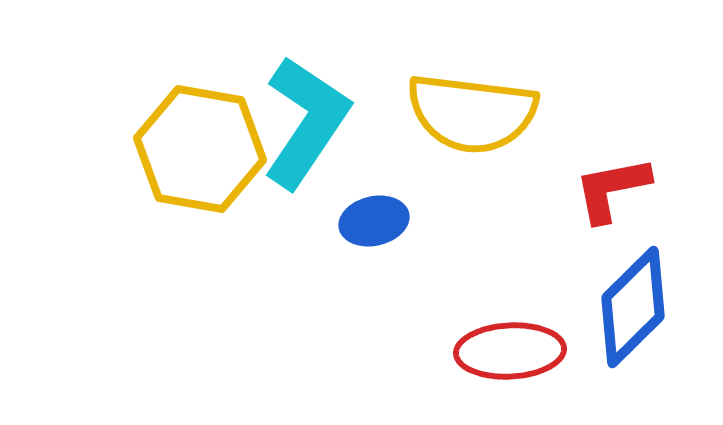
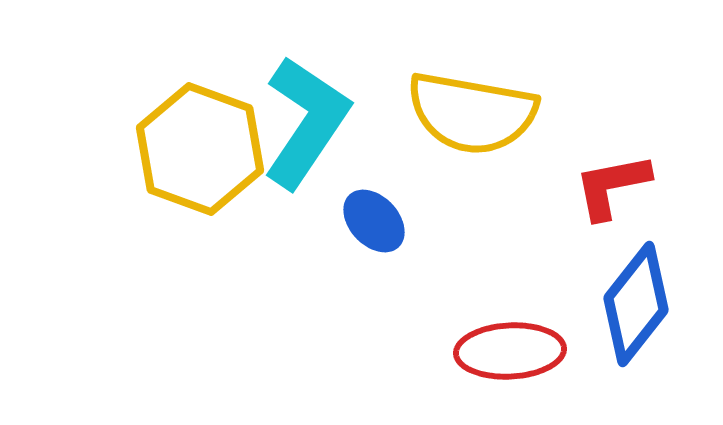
yellow semicircle: rotated 3 degrees clockwise
yellow hexagon: rotated 10 degrees clockwise
red L-shape: moved 3 px up
blue ellipse: rotated 60 degrees clockwise
blue diamond: moved 3 px right, 3 px up; rotated 7 degrees counterclockwise
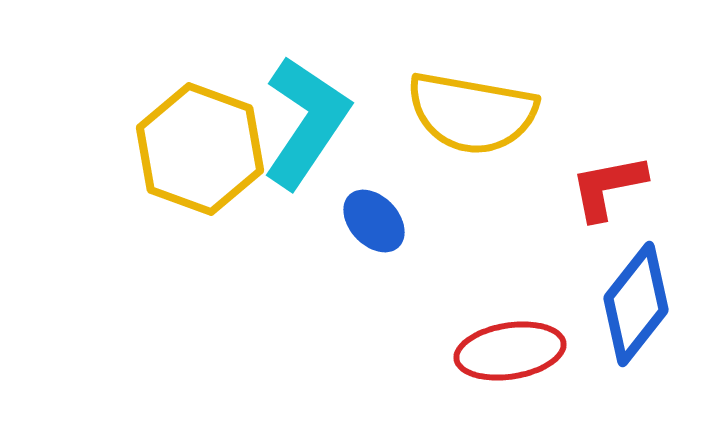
red L-shape: moved 4 px left, 1 px down
red ellipse: rotated 6 degrees counterclockwise
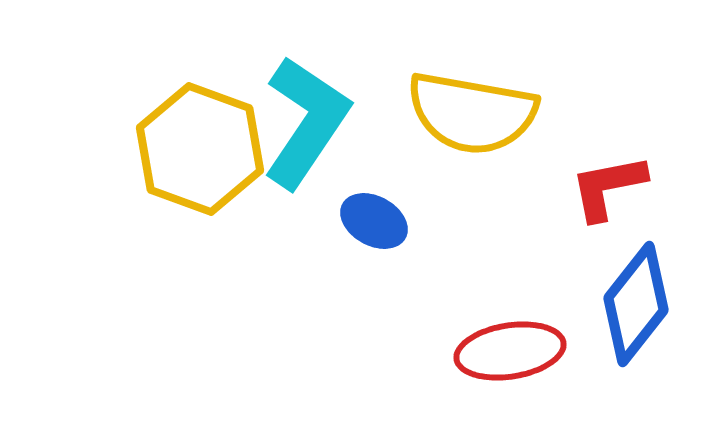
blue ellipse: rotated 18 degrees counterclockwise
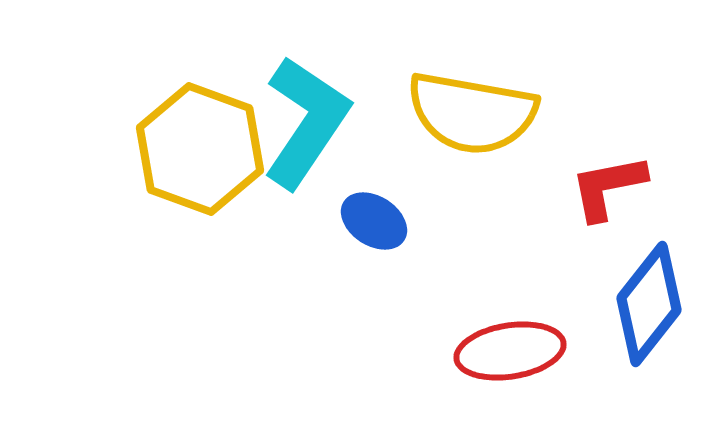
blue ellipse: rotated 4 degrees clockwise
blue diamond: moved 13 px right
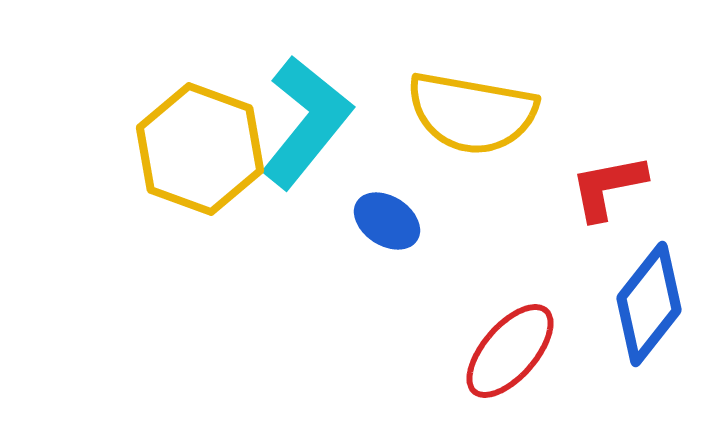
cyan L-shape: rotated 5 degrees clockwise
blue ellipse: moved 13 px right
red ellipse: rotated 40 degrees counterclockwise
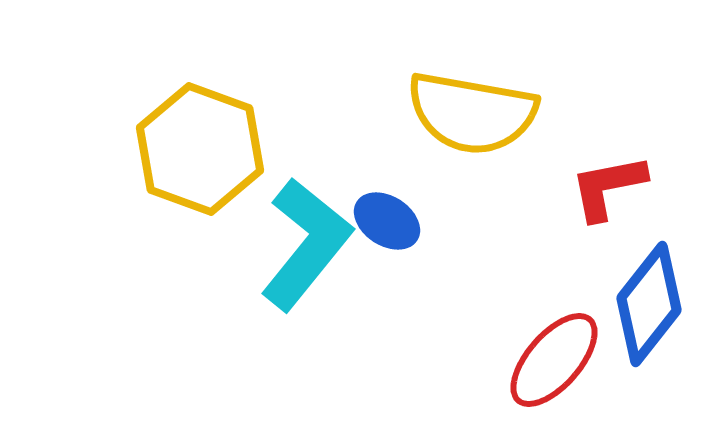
cyan L-shape: moved 122 px down
red ellipse: moved 44 px right, 9 px down
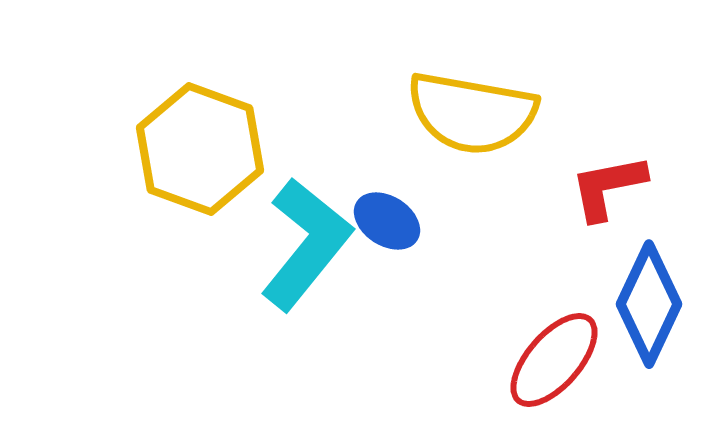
blue diamond: rotated 13 degrees counterclockwise
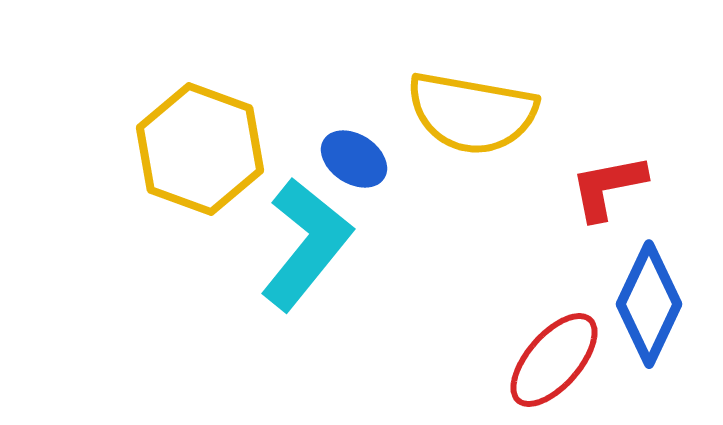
blue ellipse: moved 33 px left, 62 px up
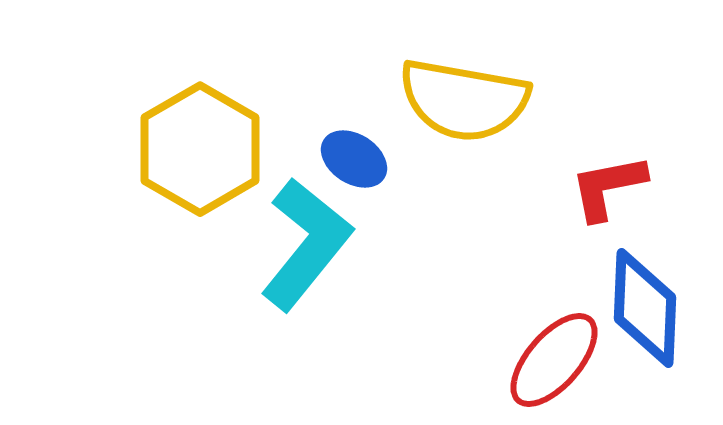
yellow semicircle: moved 8 px left, 13 px up
yellow hexagon: rotated 10 degrees clockwise
blue diamond: moved 4 px left, 4 px down; rotated 23 degrees counterclockwise
